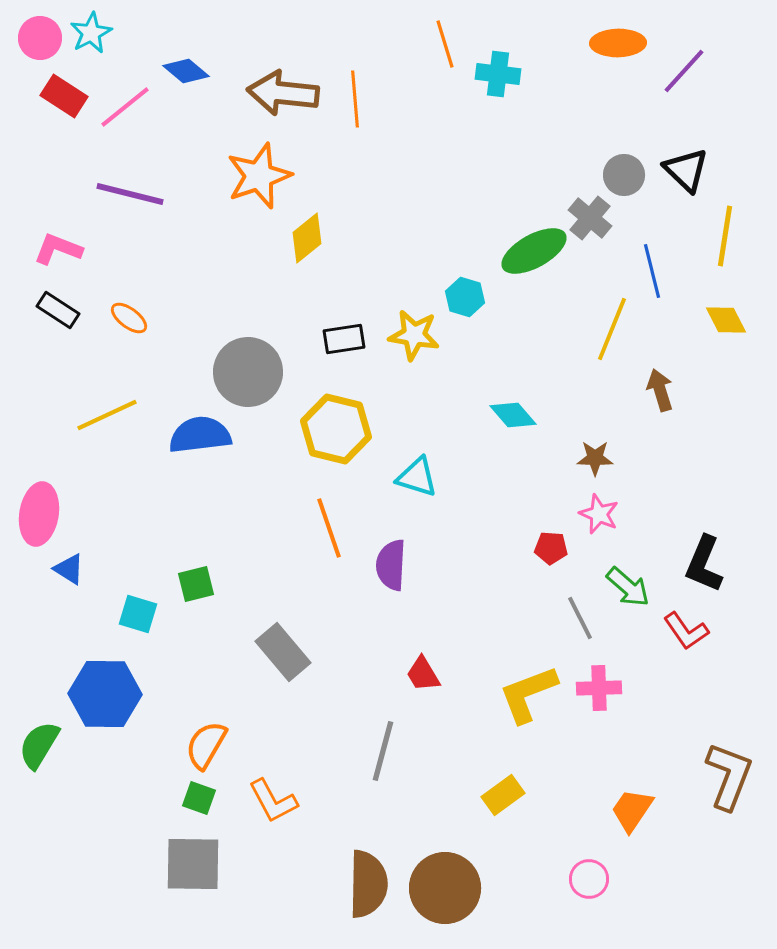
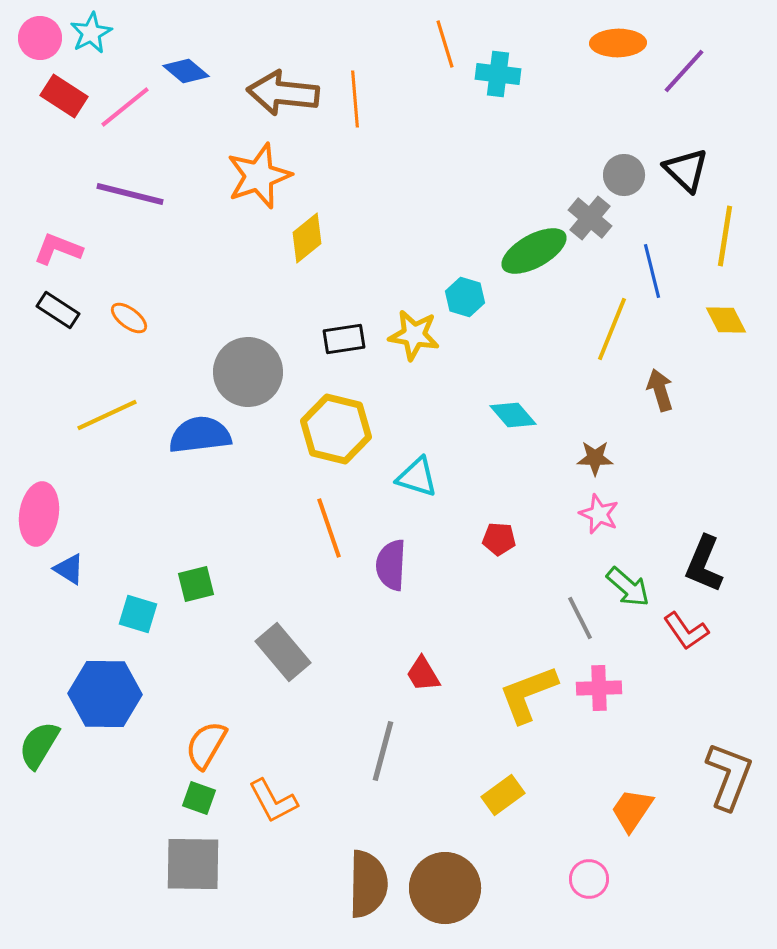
red pentagon at (551, 548): moved 52 px left, 9 px up
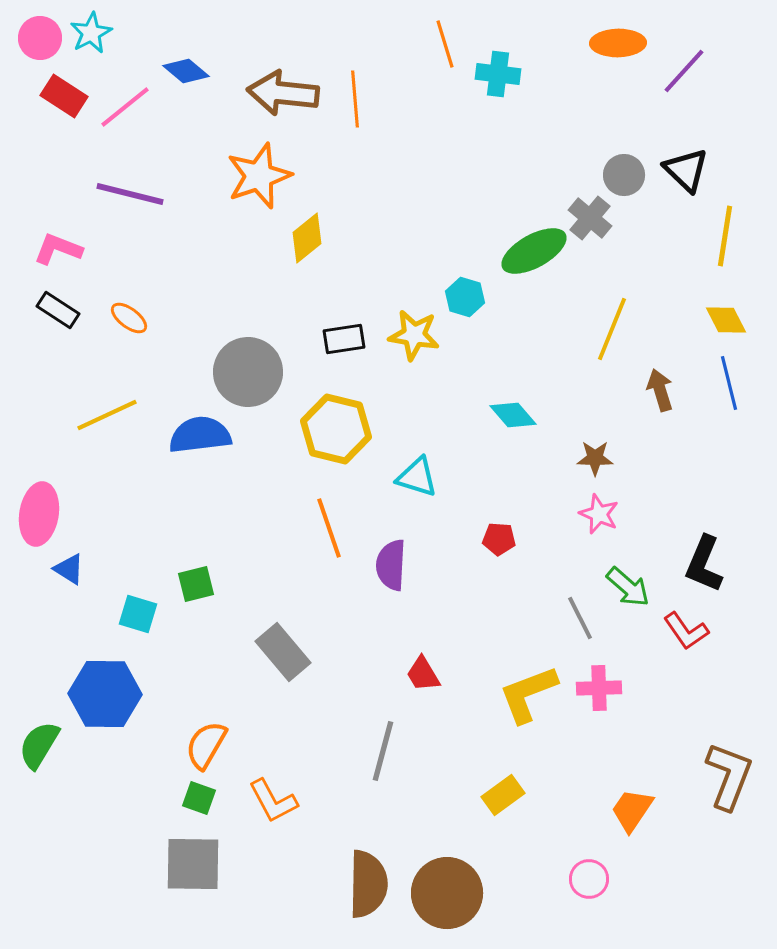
blue line at (652, 271): moved 77 px right, 112 px down
brown circle at (445, 888): moved 2 px right, 5 px down
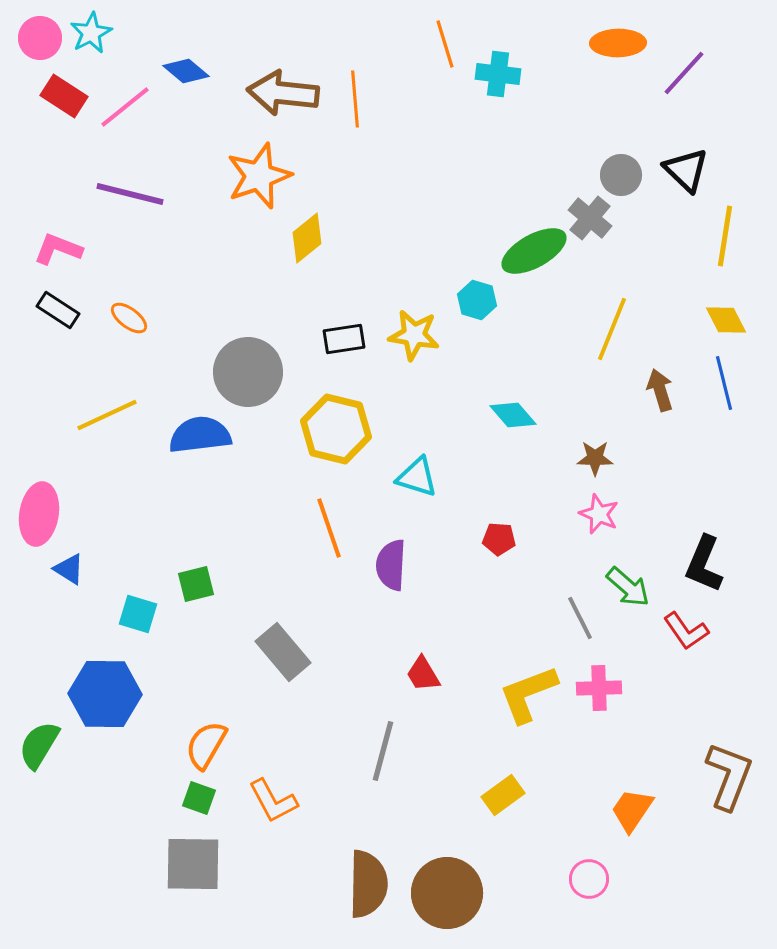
purple line at (684, 71): moved 2 px down
gray circle at (624, 175): moved 3 px left
cyan hexagon at (465, 297): moved 12 px right, 3 px down
blue line at (729, 383): moved 5 px left
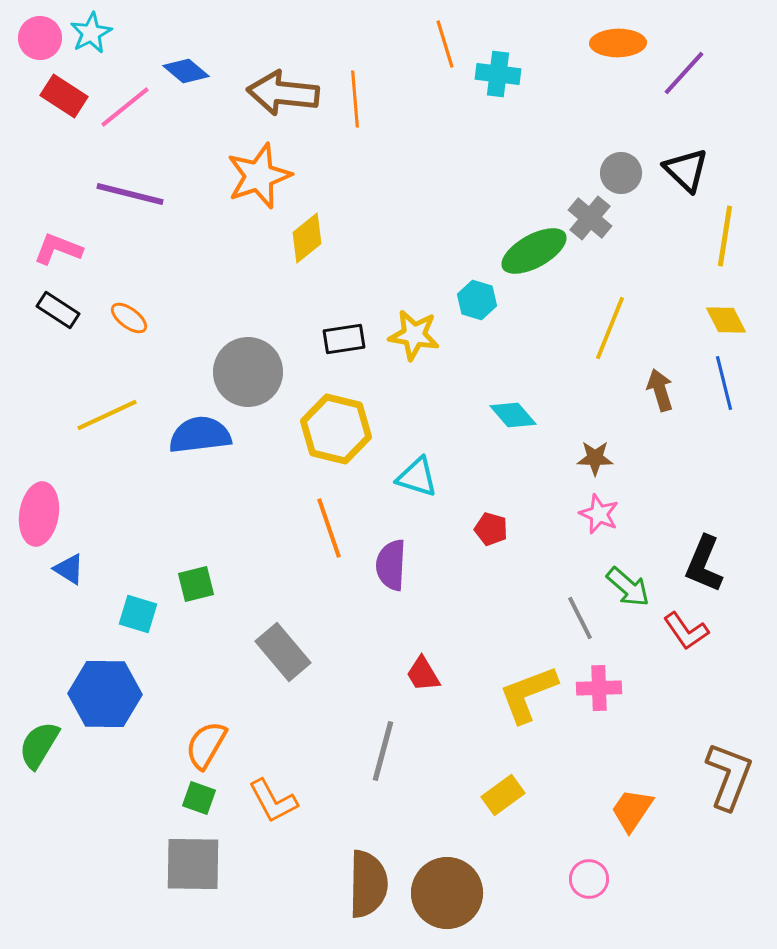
gray circle at (621, 175): moved 2 px up
yellow line at (612, 329): moved 2 px left, 1 px up
red pentagon at (499, 539): moved 8 px left, 10 px up; rotated 12 degrees clockwise
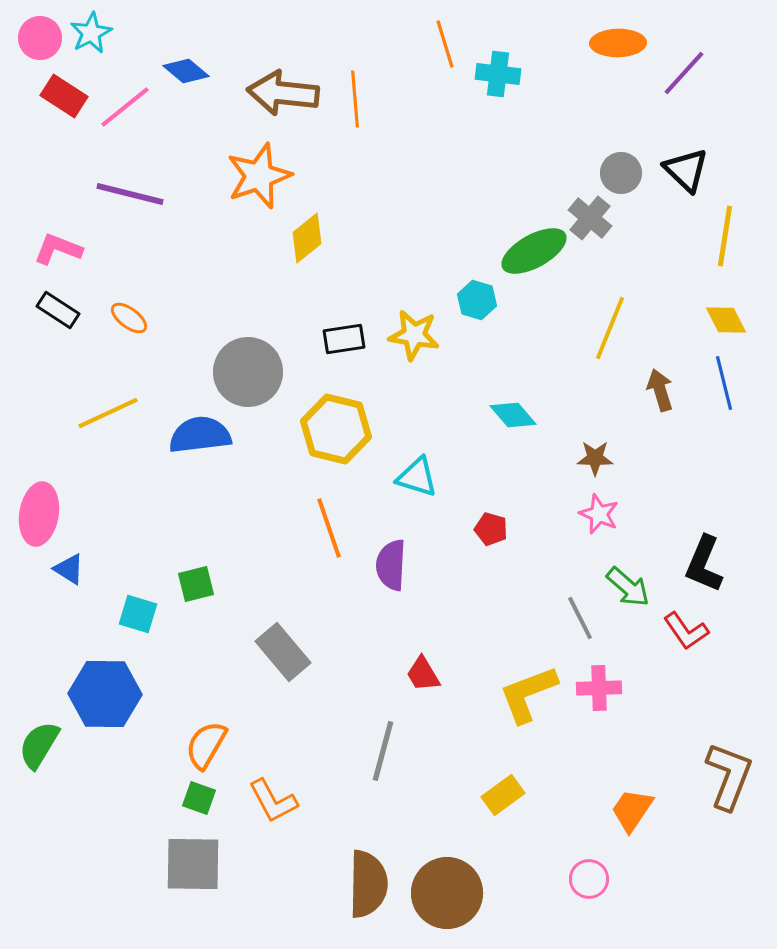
yellow line at (107, 415): moved 1 px right, 2 px up
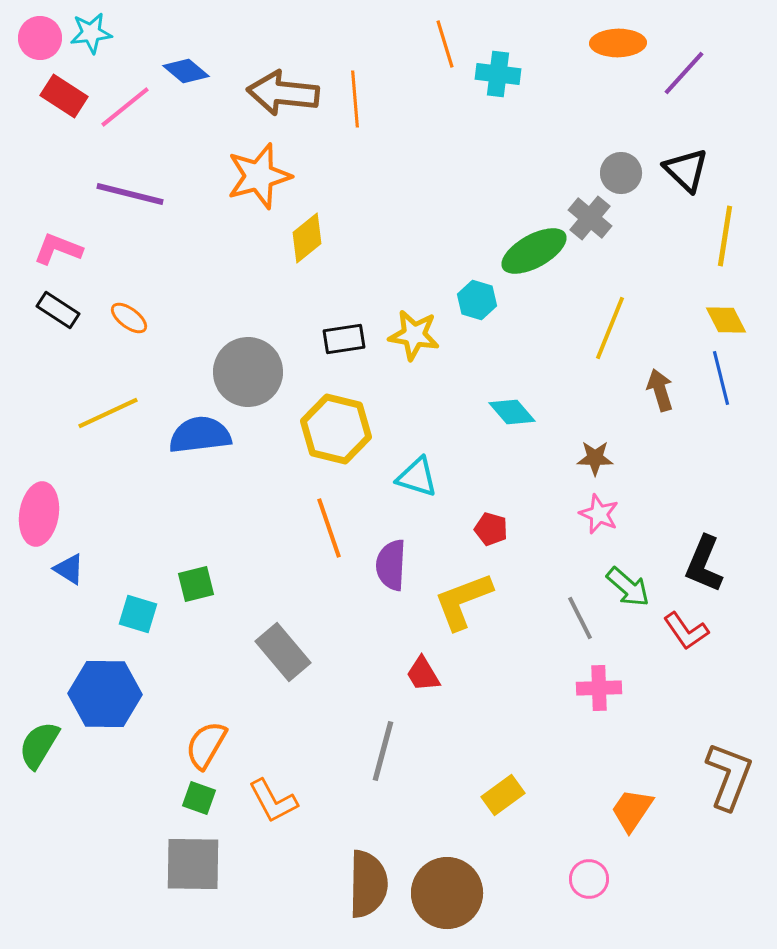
cyan star at (91, 33): rotated 21 degrees clockwise
orange star at (259, 176): rotated 4 degrees clockwise
blue line at (724, 383): moved 3 px left, 5 px up
cyan diamond at (513, 415): moved 1 px left, 3 px up
yellow L-shape at (528, 694): moved 65 px left, 93 px up
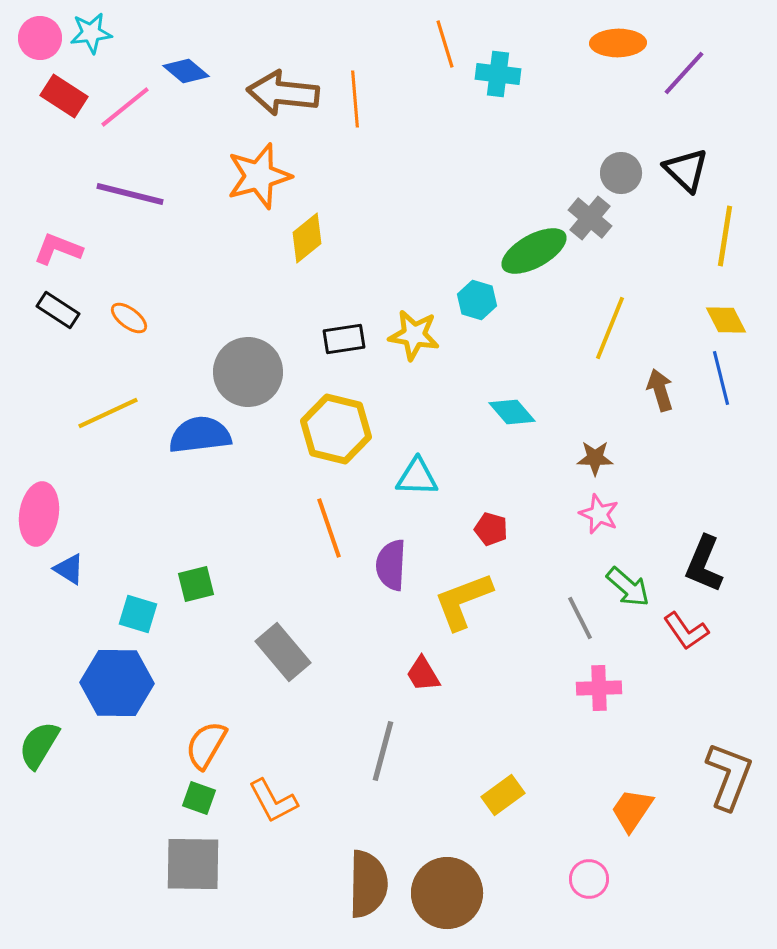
cyan triangle at (417, 477): rotated 15 degrees counterclockwise
blue hexagon at (105, 694): moved 12 px right, 11 px up
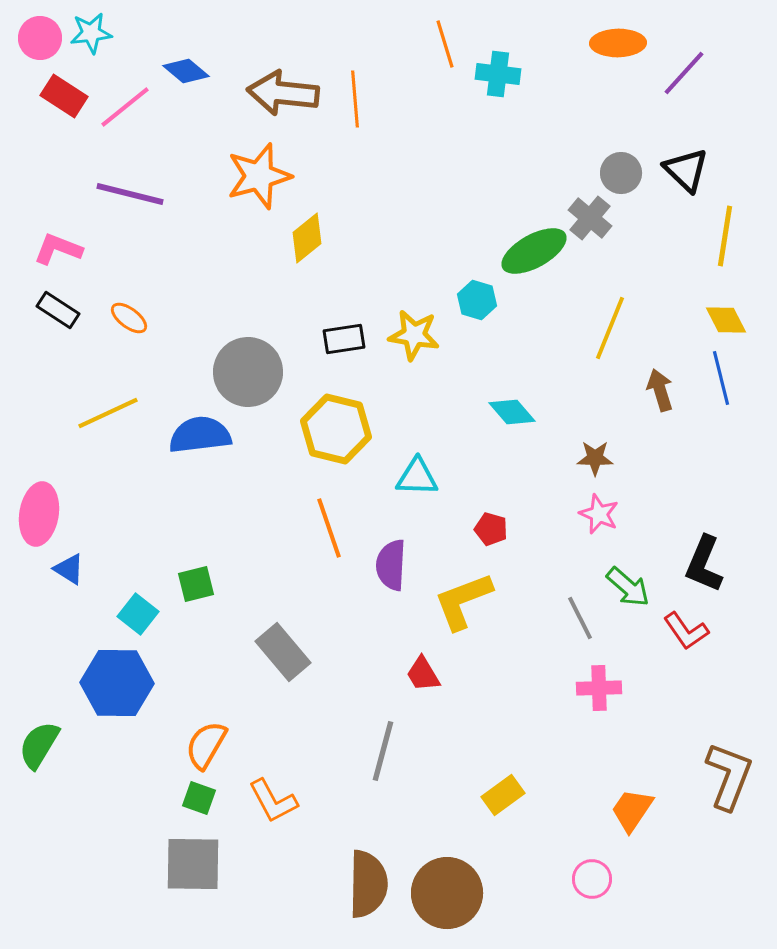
cyan square at (138, 614): rotated 21 degrees clockwise
pink circle at (589, 879): moved 3 px right
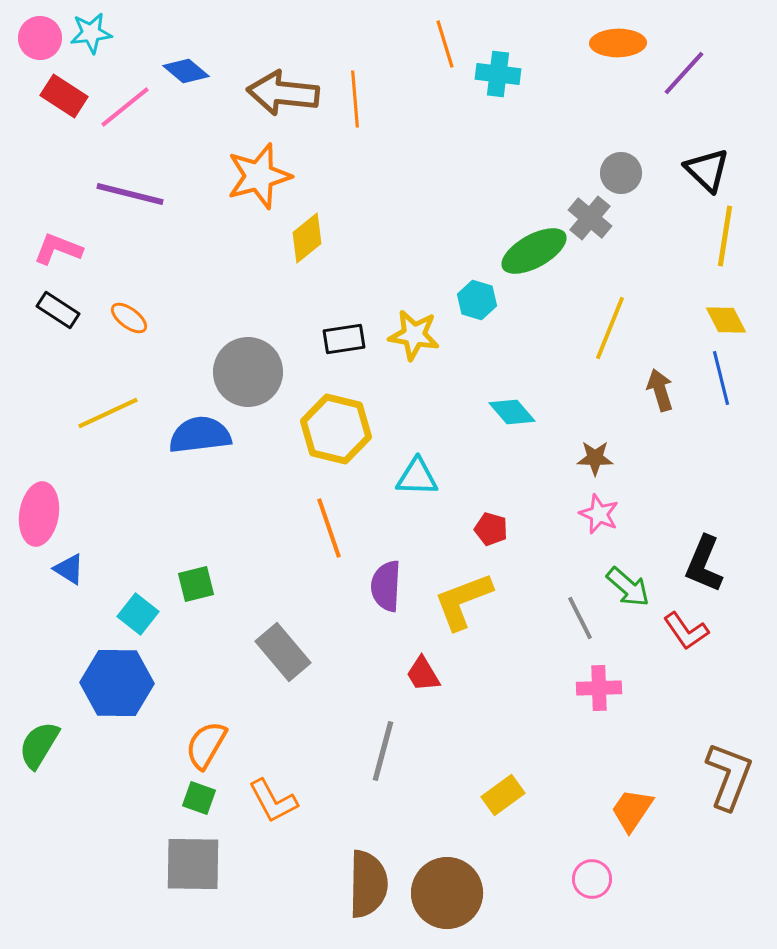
black triangle at (686, 170): moved 21 px right
purple semicircle at (391, 565): moved 5 px left, 21 px down
